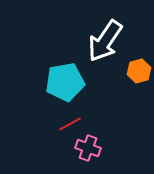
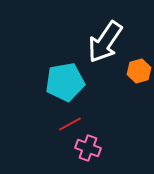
white arrow: moved 1 px down
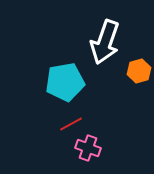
white arrow: rotated 15 degrees counterclockwise
red line: moved 1 px right
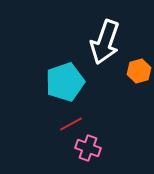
cyan pentagon: rotated 9 degrees counterclockwise
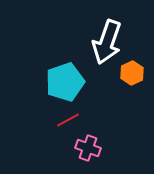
white arrow: moved 2 px right
orange hexagon: moved 7 px left, 2 px down; rotated 10 degrees counterclockwise
red line: moved 3 px left, 4 px up
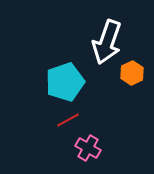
pink cross: rotated 10 degrees clockwise
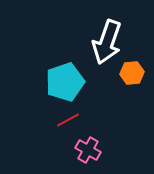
orange hexagon: rotated 20 degrees clockwise
pink cross: moved 2 px down
